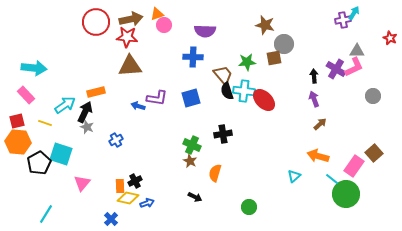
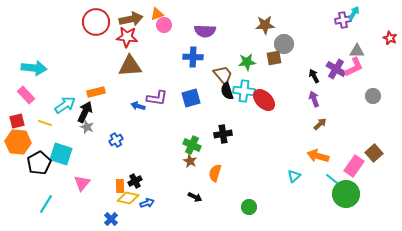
brown star at (265, 25): rotated 18 degrees counterclockwise
black arrow at (314, 76): rotated 24 degrees counterclockwise
cyan line at (46, 214): moved 10 px up
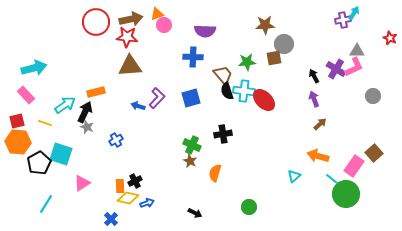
cyan arrow at (34, 68): rotated 20 degrees counterclockwise
purple L-shape at (157, 98): rotated 55 degrees counterclockwise
pink triangle at (82, 183): rotated 18 degrees clockwise
black arrow at (195, 197): moved 16 px down
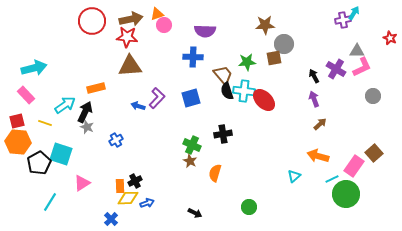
red circle at (96, 22): moved 4 px left, 1 px up
pink L-shape at (354, 67): moved 8 px right
orange rectangle at (96, 92): moved 4 px up
cyan line at (332, 179): rotated 64 degrees counterclockwise
yellow diamond at (128, 198): rotated 15 degrees counterclockwise
cyan line at (46, 204): moved 4 px right, 2 px up
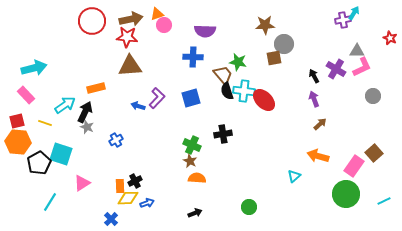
green star at (247, 62): moved 9 px left; rotated 18 degrees clockwise
orange semicircle at (215, 173): moved 18 px left, 5 px down; rotated 78 degrees clockwise
cyan line at (332, 179): moved 52 px right, 22 px down
black arrow at (195, 213): rotated 48 degrees counterclockwise
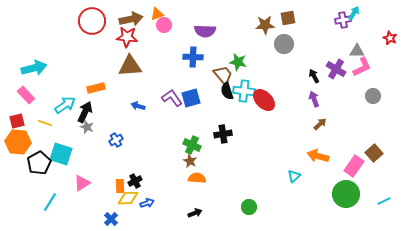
brown square at (274, 58): moved 14 px right, 40 px up
purple L-shape at (157, 98): moved 15 px right; rotated 80 degrees counterclockwise
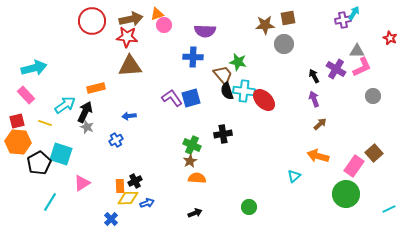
blue arrow at (138, 106): moved 9 px left, 10 px down; rotated 24 degrees counterclockwise
brown star at (190, 161): rotated 16 degrees clockwise
cyan line at (384, 201): moved 5 px right, 8 px down
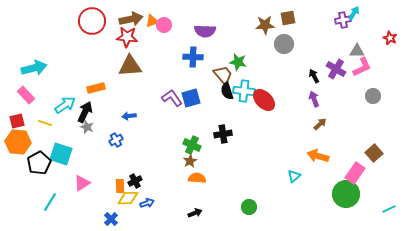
orange triangle at (157, 14): moved 5 px left, 7 px down
pink rectangle at (354, 166): moved 1 px right, 7 px down
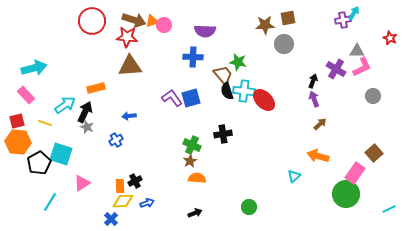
brown arrow at (131, 19): moved 3 px right, 1 px down; rotated 30 degrees clockwise
black arrow at (314, 76): moved 1 px left, 5 px down; rotated 48 degrees clockwise
yellow diamond at (128, 198): moved 5 px left, 3 px down
